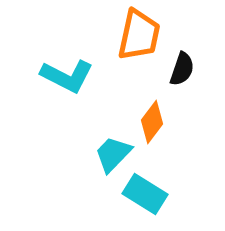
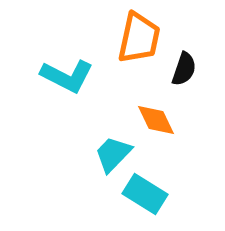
orange trapezoid: moved 3 px down
black semicircle: moved 2 px right
orange diamond: moved 4 px right, 2 px up; rotated 63 degrees counterclockwise
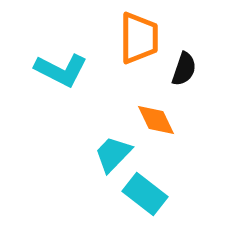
orange trapezoid: rotated 12 degrees counterclockwise
cyan L-shape: moved 6 px left, 6 px up
cyan rectangle: rotated 6 degrees clockwise
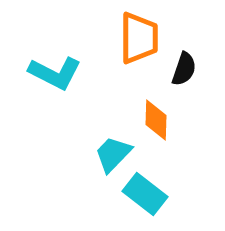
cyan L-shape: moved 6 px left, 3 px down
orange diamond: rotated 27 degrees clockwise
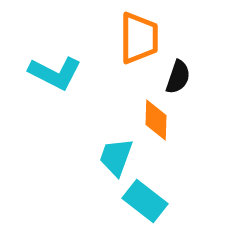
black semicircle: moved 6 px left, 8 px down
cyan trapezoid: moved 3 px right, 3 px down; rotated 24 degrees counterclockwise
cyan rectangle: moved 7 px down
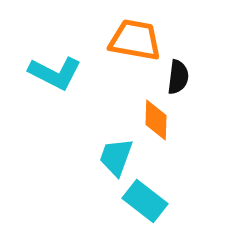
orange trapezoid: moved 4 px left, 2 px down; rotated 80 degrees counterclockwise
black semicircle: rotated 12 degrees counterclockwise
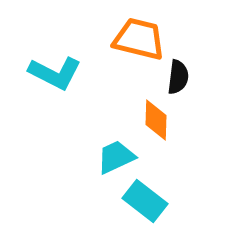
orange trapezoid: moved 4 px right, 1 px up; rotated 4 degrees clockwise
cyan trapezoid: rotated 45 degrees clockwise
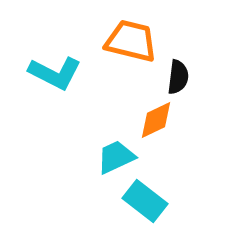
orange trapezoid: moved 8 px left, 2 px down
orange diamond: rotated 63 degrees clockwise
